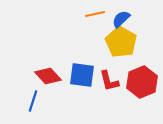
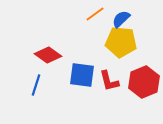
orange line: rotated 24 degrees counterclockwise
yellow pentagon: rotated 24 degrees counterclockwise
red diamond: moved 21 px up; rotated 12 degrees counterclockwise
red hexagon: moved 2 px right
blue line: moved 3 px right, 16 px up
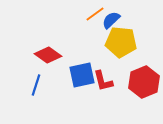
blue semicircle: moved 10 px left, 1 px down
blue square: rotated 20 degrees counterclockwise
red L-shape: moved 6 px left
